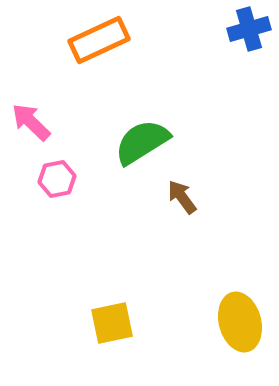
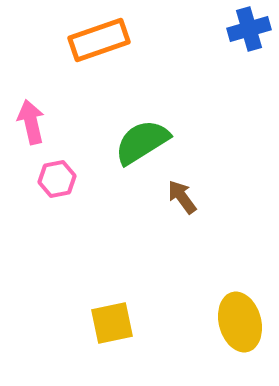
orange rectangle: rotated 6 degrees clockwise
pink arrow: rotated 33 degrees clockwise
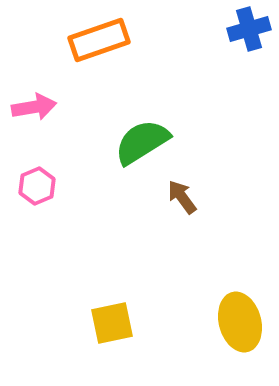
pink arrow: moved 3 px right, 15 px up; rotated 93 degrees clockwise
pink hexagon: moved 20 px left, 7 px down; rotated 12 degrees counterclockwise
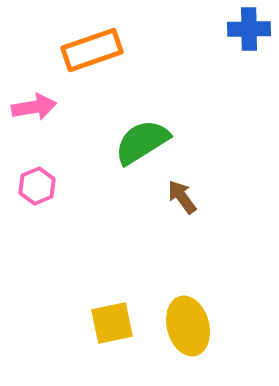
blue cross: rotated 15 degrees clockwise
orange rectangle: moved 7 px left, 10 px down
yellow ellipse: moved 52 px left, 4 px down
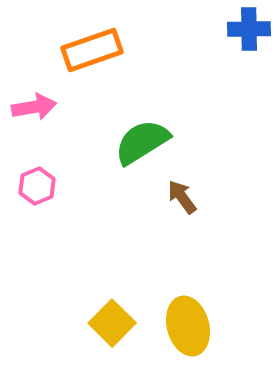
yellow square: rotated 33 degrees counterclockwise
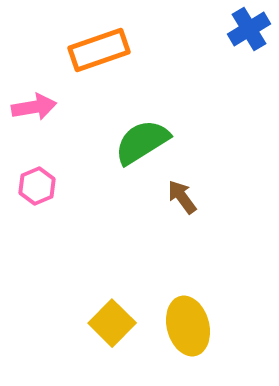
blue cross: rotated 30 degrees counterclockwise
orange rectangle: moved 7 px right
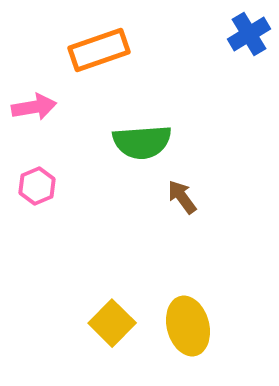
blue cross: moved 5 px down
green semicircle: rotated 152 degrees counterclockwise
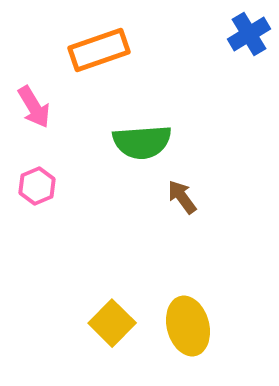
pink arrow: rotated 69 degrees clockwise
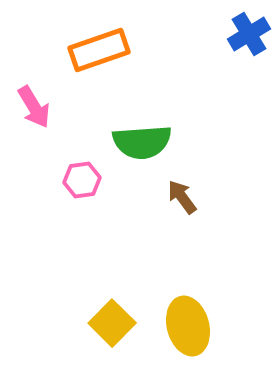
pink hexagon: moved 45 px right, 6 px up; rotated 15 degrees clockwise
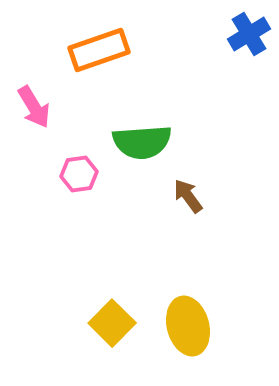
pink hexagon: moved 3 px left, 6 px up
brown arrow: moved 6 px right, 1 px up
